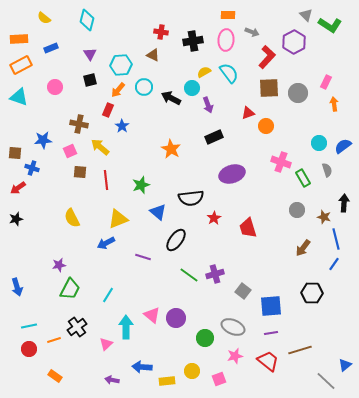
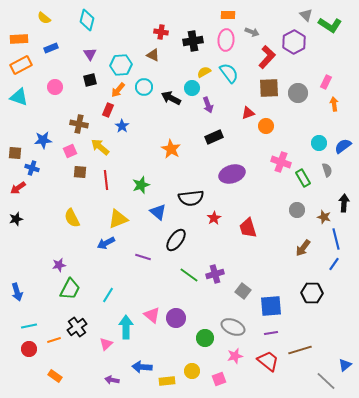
blue arrow at (17, 287): moved 5 px down
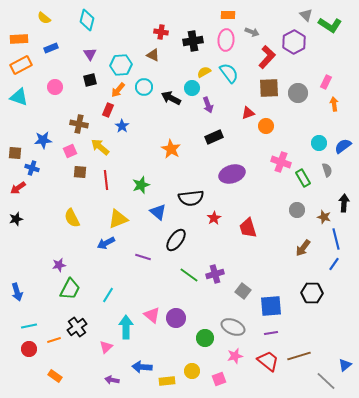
pink triangle at (106, 344): moved 3 px down
brown line at (300, 350): moved 1 px left, 6 px down
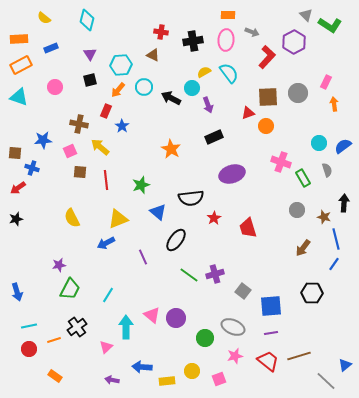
brown square at (269, 88): moved 1 px left, 9 px down
red rectangle at (108, 110): moved 2 px left, 1 px down
purple line at (143, 257): rotated 49 degrees clockwise
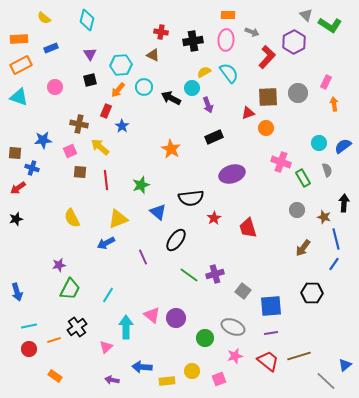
orange circle at (266, 126): moved 2 px down
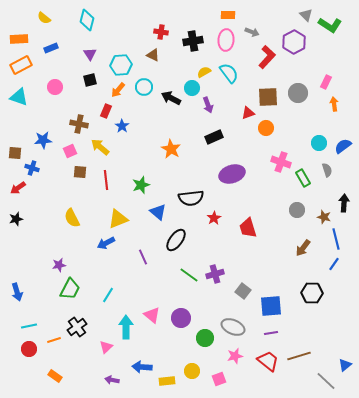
purple circle at (176, 318): moved 5 px right
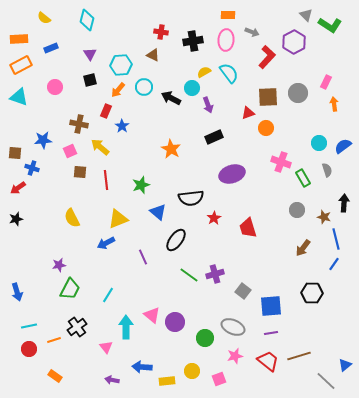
purple circle at (181, 318): moved 6 px left, 4 px down
pink triangle at (106, 347): rotated 24 degrees counterclockwise
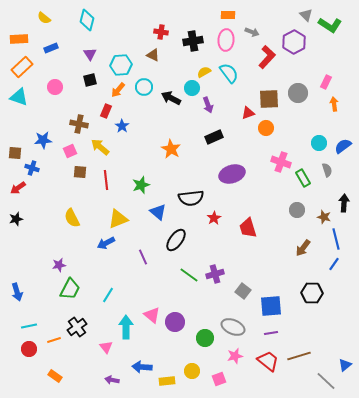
orange rectangle at (21, 65): moved 1 px right, 2 px down; rotated 15 degrees counterclockwise
brown square at (268, 97): moved 1 px right, 2 px down
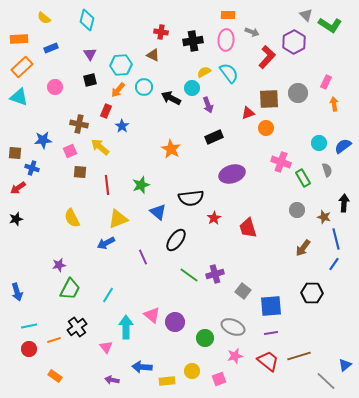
red line at (106, 180): moved 1 px right, 5 px down
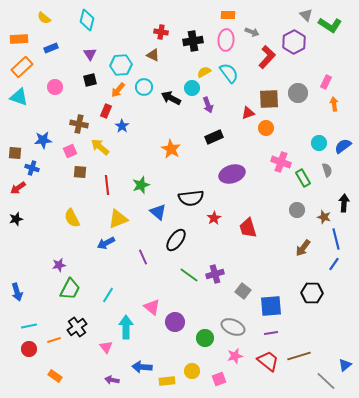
pink triangle at (152, 315): moved 8 px up
